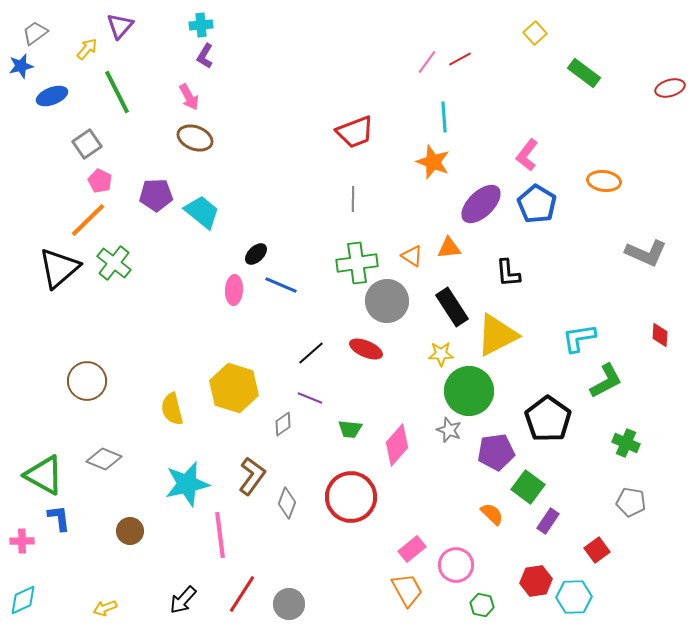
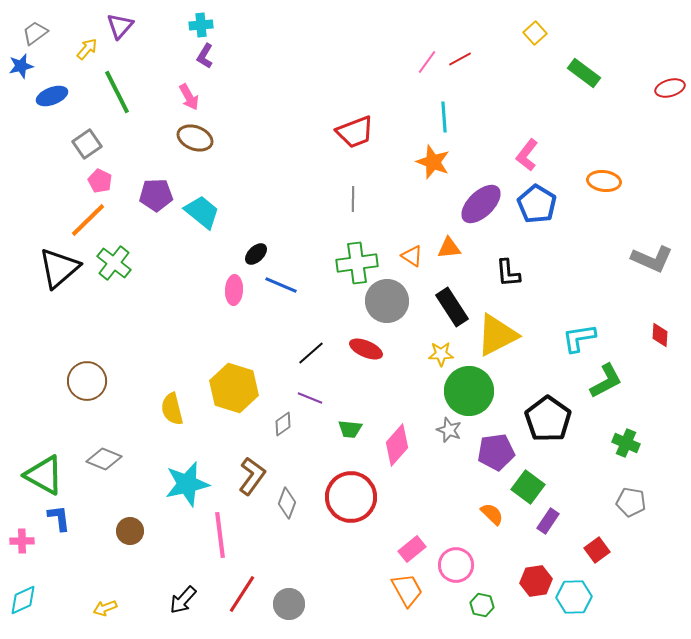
gray L-shape at (646, 253): moved 6 px right, 6 px down
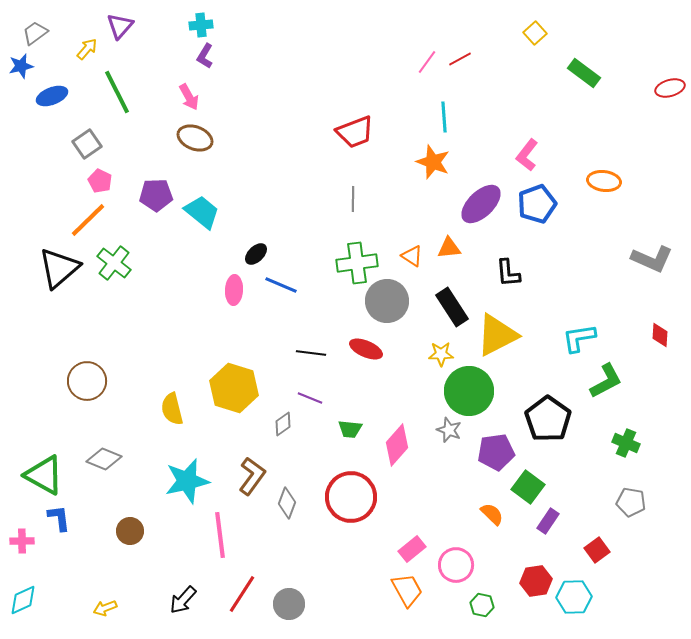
blue pentagon at (537, 204): rotated 21 degrees clockwise
black line at (311, 353): rotated 48 degrees clockwise
cyan star at (187, 484): moved 3 px up
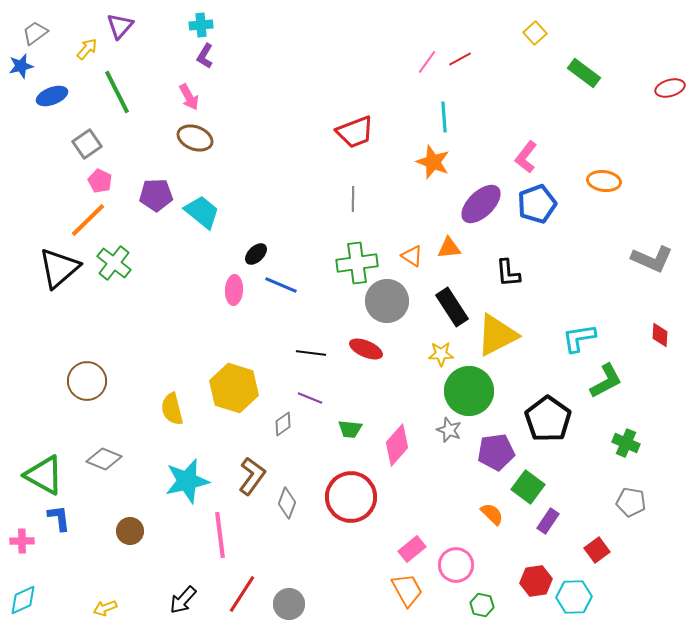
pink L-shape at (527, 155): moved 1 px left, 2 px down
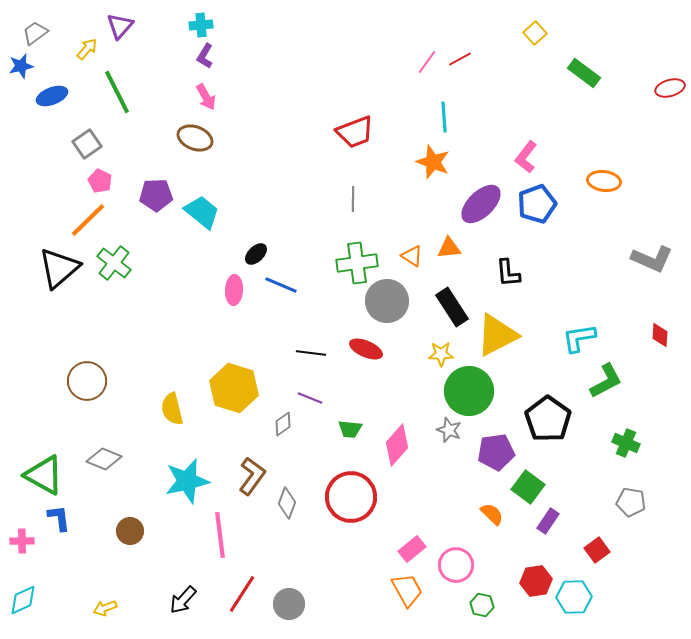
pink arrow at (189, 97): moved 17 px right
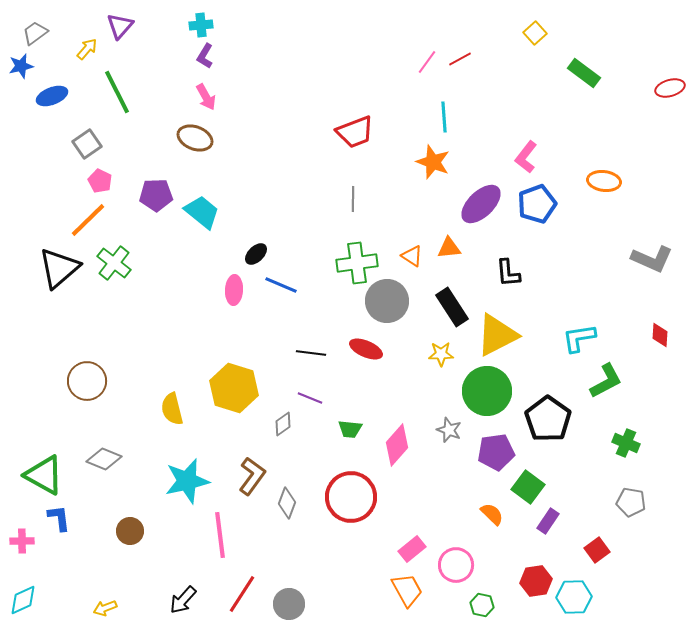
green circle at (469, 391): moved 18 px right
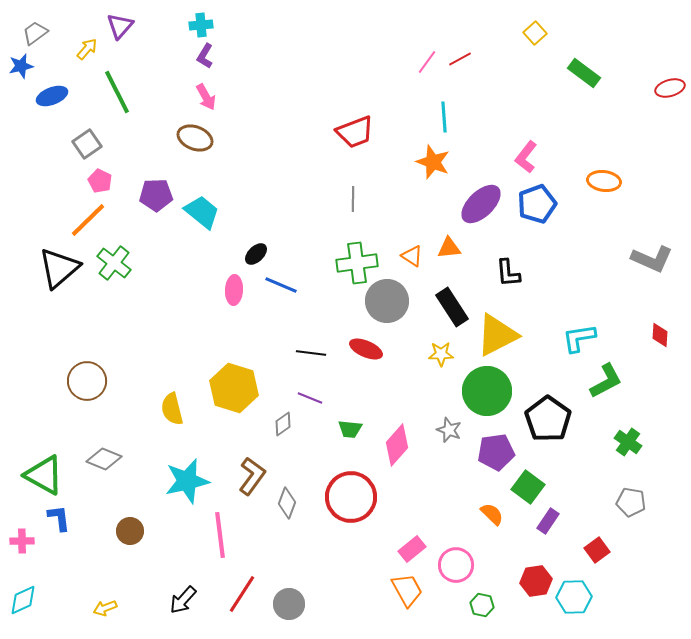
green cross at (626, 443): moved 2 px right, 1 px up; rotated 12 degrees clockwise
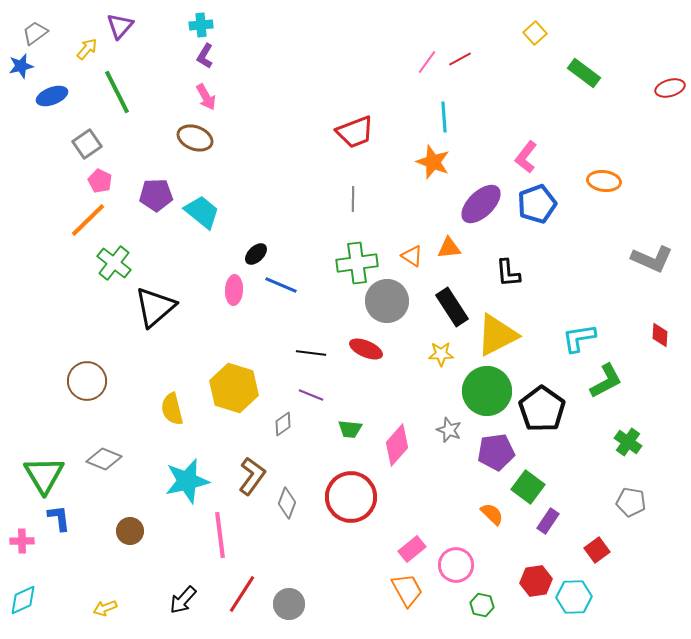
black triangle at (59, 268): moved 96 px right, 39 px down
purple line at (310, 398): moved 1 px right, 3 px up
black pentagon at (548, 419): moved 6 px left, 10 px up
green triangle at (44, 475): rotated 30 degrees clockwise
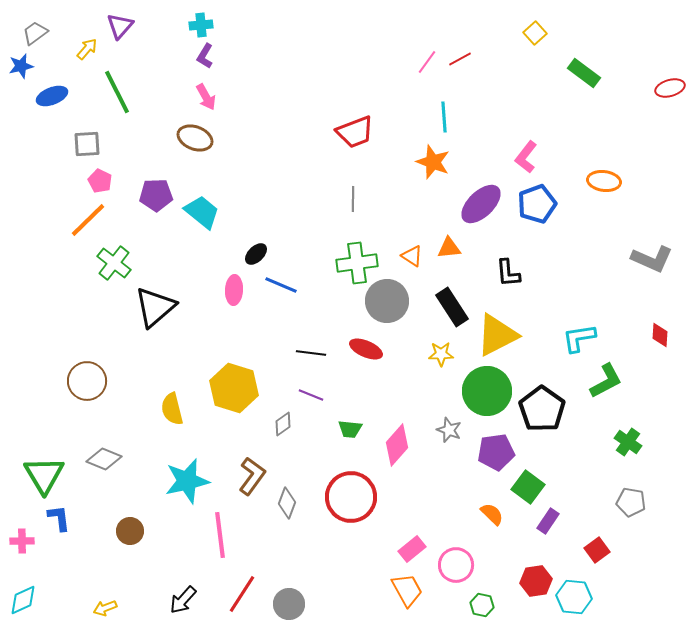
gray square at (87, 144): rotated 32 degrees clockwise
cyan hexagon at (574, 597): rotated 8 degrees clockwise
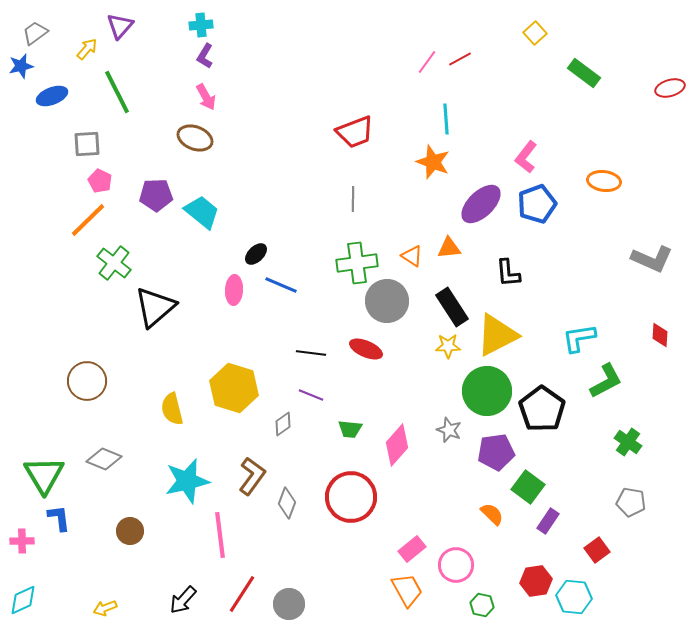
cyan line at (444, 117): moved 2 px right, 2 px down
yellow star at (441, 354): moved 7 px right, 8 px up
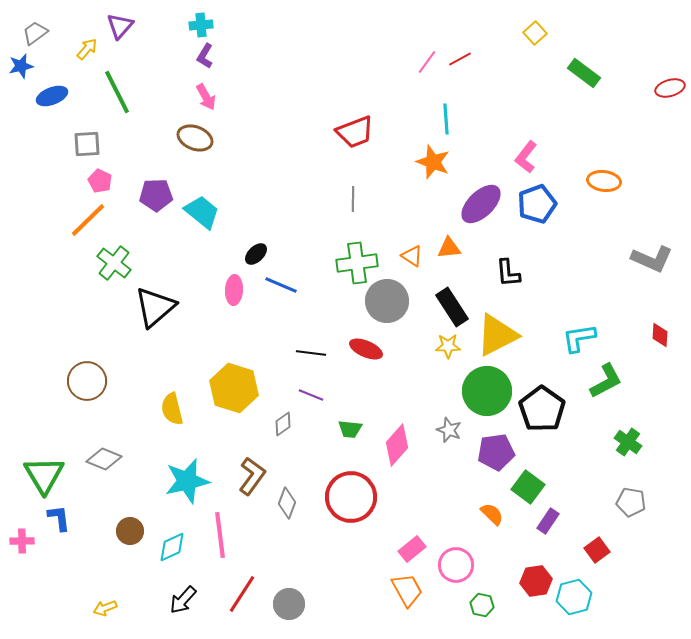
cyan hexagon at (574, 597): rotated 20 degrees counterclockwise
cyan diamond at (23, 600): moved 149 px right, 53 px up
